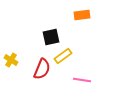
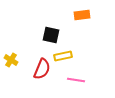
black square: moved 2 px up; rotated 24 degrees clockwise
yellow rectangle: rotated 24 degrees clockwise
pink line: moved 6 px left
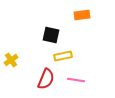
yellow cross: rotated 24 degrees clockwise
red semicircle: moved 4 px right, 10 px down
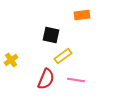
yellow rectangle: rotated 24 degrees counterclockwise
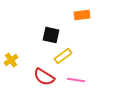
red semicircle: moved 2 px left, 2 px up; rotated 100 degrees clockwise
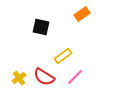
orange rectangle: moved 1 px up; rotated 28 degrees counterclockwise
black square: moved 10 px left, 8 px up
yellow cross: moved 8 px right, 18 px down
pink line: moved 1 px left, 3 px up; rotated 54 degrees counterclockwise
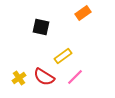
orange rectangle: moved 1 px right, 1 px up
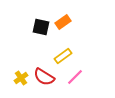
orange rectangle: moved 20 px left, 9 px down
yellow cross: moved 2 px right
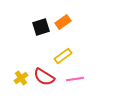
black square: rotated 30 degrees counterclockwise
pink line: moved 2 px down; rotated 36 degrees clockwise
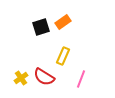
yellow rectangle: rotated 30 degrees counterclockwise
pink line: moved 6 px right; rotated 60 degrees counterclockwise
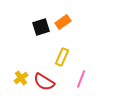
yellow rectangle: moved 1 px left, 1 px down
red semicircle: moved 5 px down
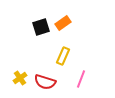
orange rectangle: moved 1 px down
yellow rectangle: moved 1 px right, 1 px up
yellow cross: moved 1 px left
red semicircle: moved 1 px right; rotated 15 degrees counterclockwise
